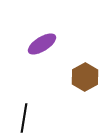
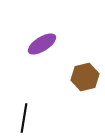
brown hexagon: rotated 16 degrees clockwise
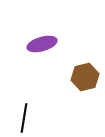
purple ellipse: rotated 16 degrees clockwise
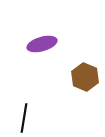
brown hexagon: rotated 24 degrees counterclockwise
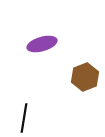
brown hexagon: rotated 16 degrees clockwise
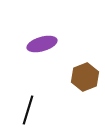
black line: moved 4 px right, 8 px up; rotated 8 degrees clockwise
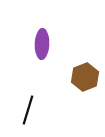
purple ellipse: rotated 72 degrees counterclockwise
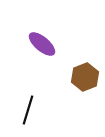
purple ellipse: rotated 52 degrees counterclockwise
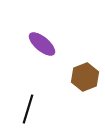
black line: moved 1 px up
